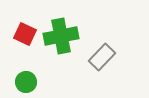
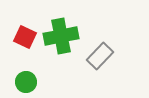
red square: moved 3 px down
gray rectangle: moved 2 px left, 1 px up
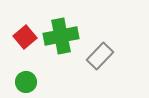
red square: rotated 25 degrees clockwise
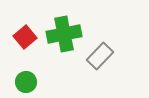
green cross: moved 3 px right, 2 px up
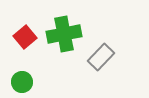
gray rectangle: moved 1 px right, 1 px down
green circle: moved 4 px left
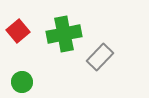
red square: moved 7 px left, 6 px up
gray rectangle: moved 1 px left
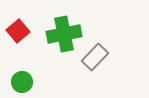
gray rectangle: moved 5 px left
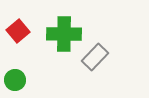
green cross: rotated 12 degrees clockwise
green circle: moved 7 px left, 2 px up
